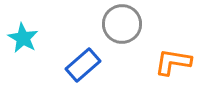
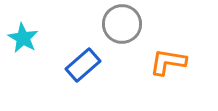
orange L-shape: moved 5 px left
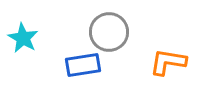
gray circle: moved 13 px left, 8 px down
blue rectangle: rotated 32 degrees clockwise
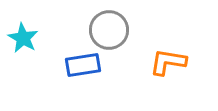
gray circle: moved 2 px up
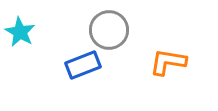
cyan star: moved 3 px left, 6 px up
blue rectangle: rotated 12 degrees counterclockwise
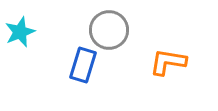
cyan star: rotated 20 degrees clockwise
blue rectangle: rotated 52 degrees counterclockwise
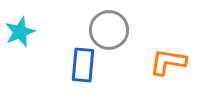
blue rectangle: rotated 12 degrees counterclockwise
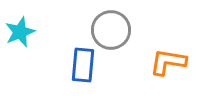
gray circle: moved 2 px right
